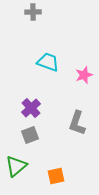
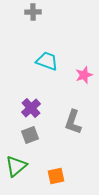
cyan trapezoid: moved 1 px left, 1 px up
gray L-shape: moved 4 px left, 1 px up
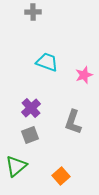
cyan trapezoid: moved 1 px down
orange square: moved 5 px right; rotated 30 degrees counterclockwise
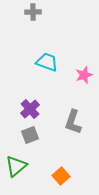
purple cross: moved 1 px left, 1 px down
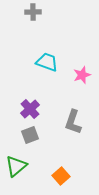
pink star: moved 2 px left
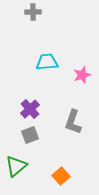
cyan trapezoid: rotated 25 degrees counterclockwise
